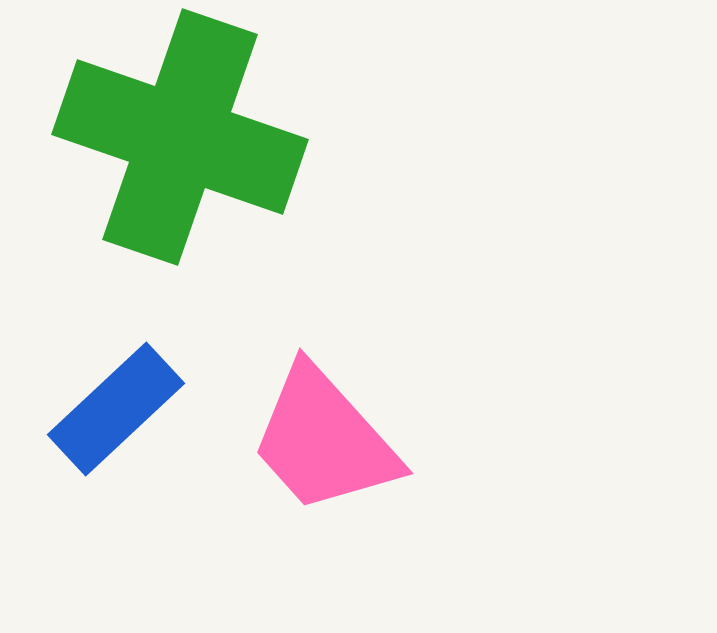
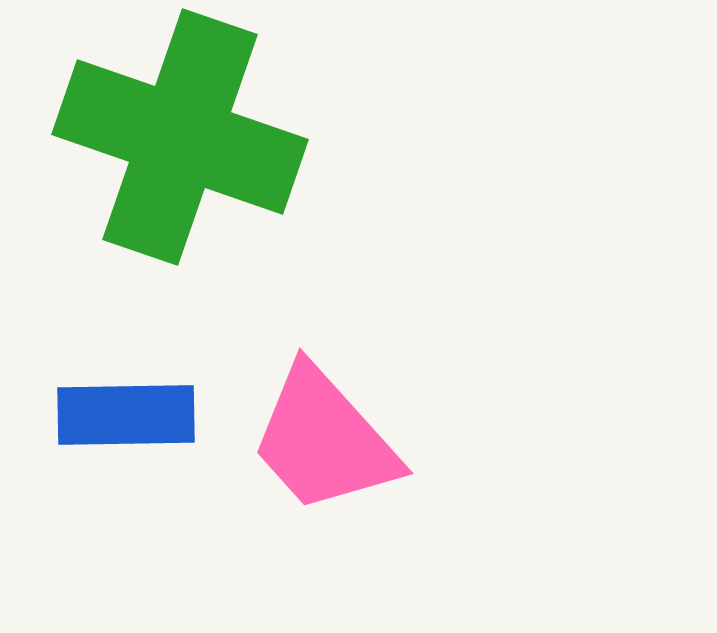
blue rectangle: moved 10 px right, 6 px down; rotated 42 degrees clockwise
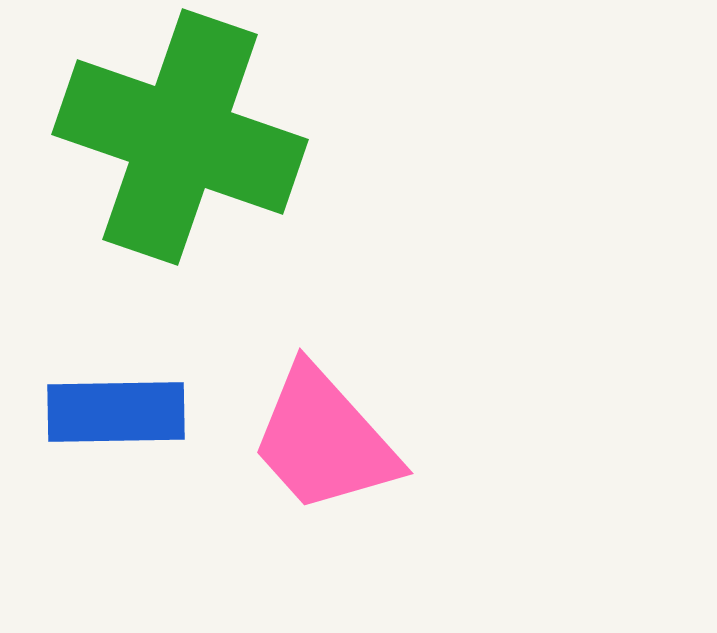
blue rectangle: moved 10 px left, 3 px up
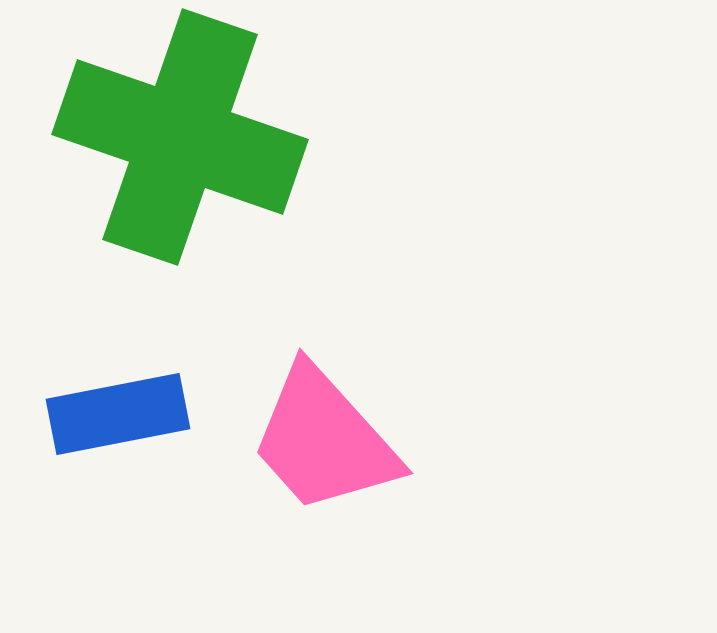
blue rectangle: moved 2 px right, 2 px down; rotated 10 degrees counterclockwise
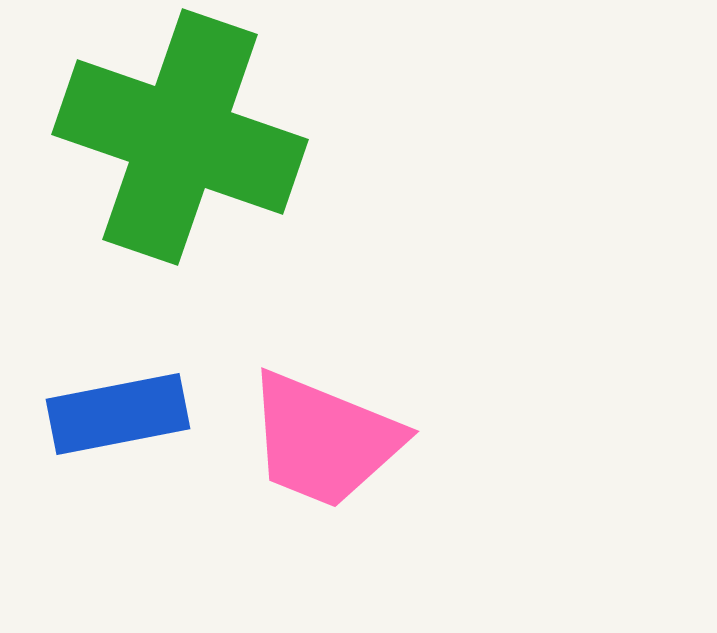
pink trapezoid: rotated 26 degrees counterclockwise
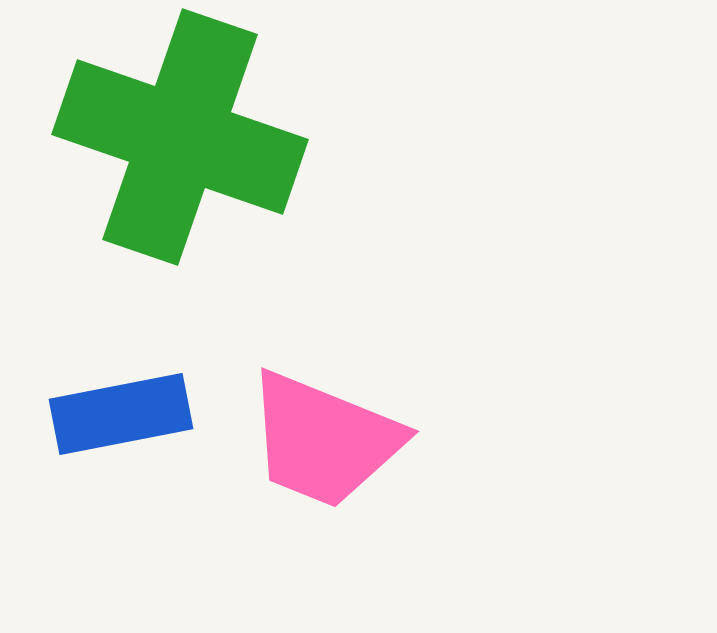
blue rectangle: moved 3 px right
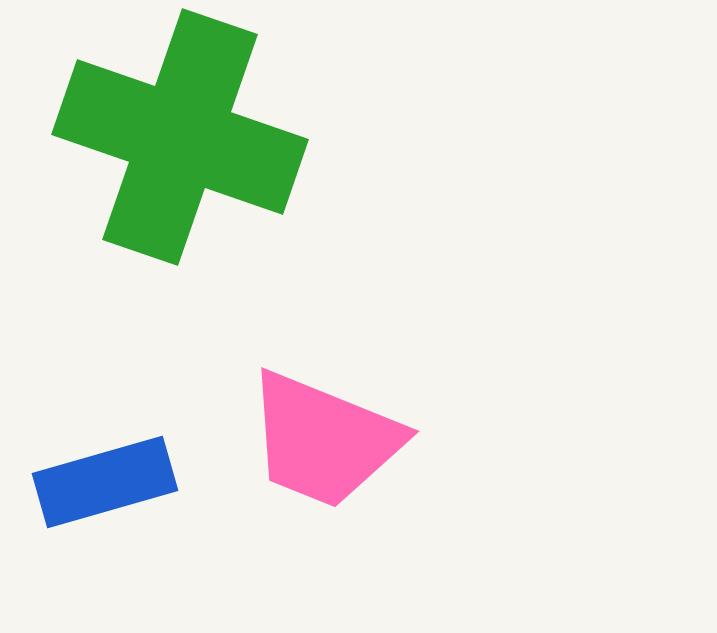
blue rectangle: moved 16 px left, 68 px down; rotated 5 degrees counterclockwise
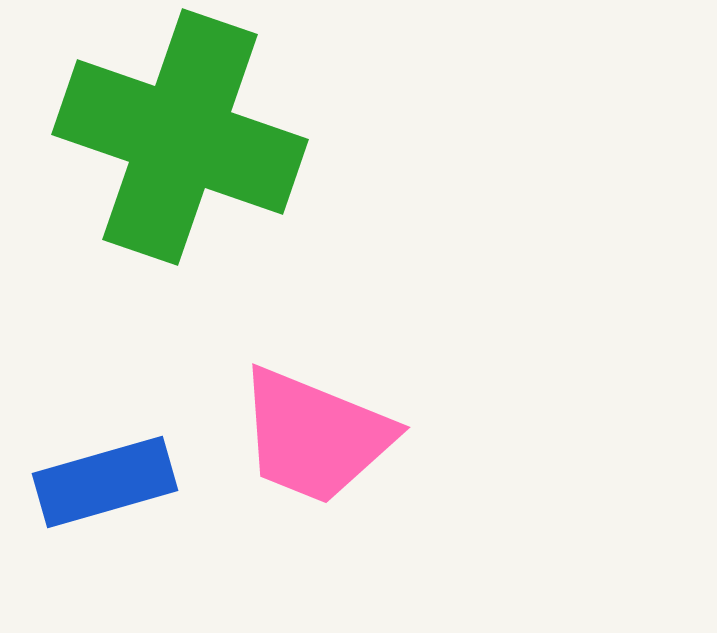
pink trapezoid: moved 9 px left, 4 px up
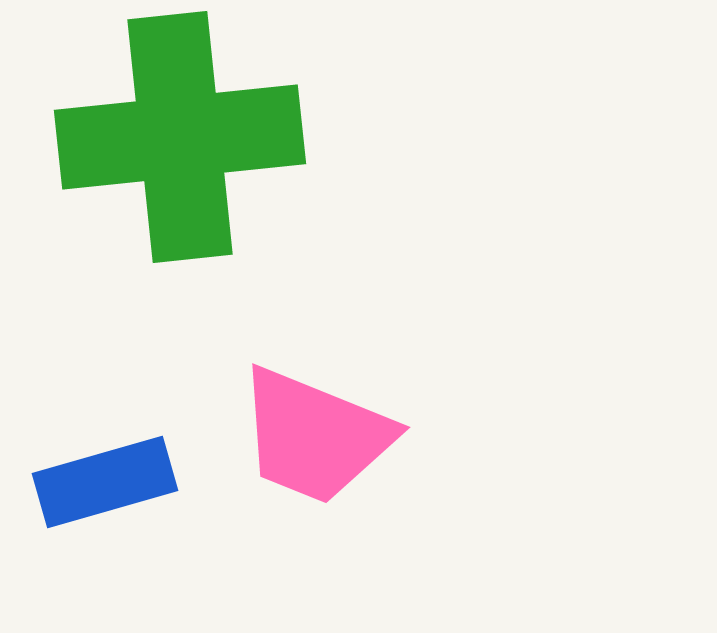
green cross: rotated 25 degrees counterclockwise
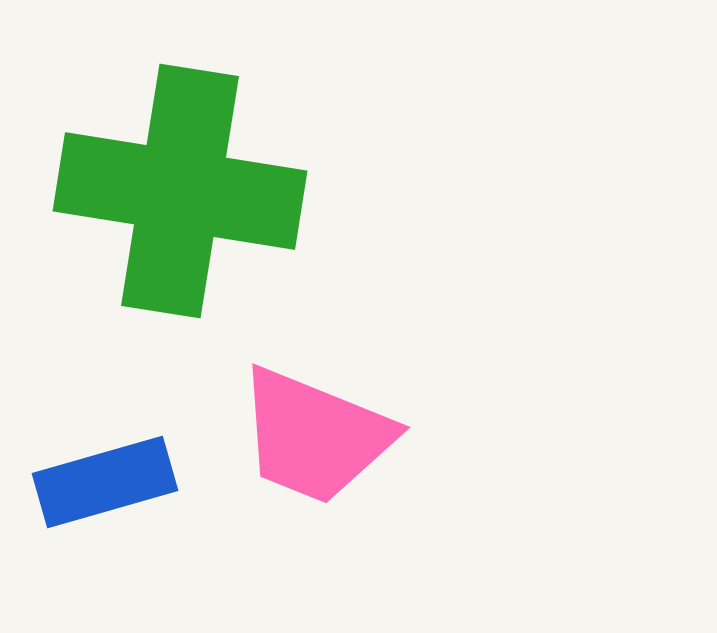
green cross: moved 54 px down; rotated 15 degrees clockwise
